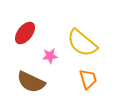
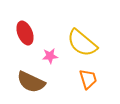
red ellipse: rotated 60 degrees counterclockwise
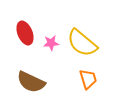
pink star: moved 1 px right, 13 px up
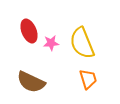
red ellipse: moved 4 px right, 2 px up
yellow semicircle: rotated 28 degrees clockwise
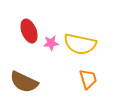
yellow semicircle: moved 2 px left, 1 px down; rotated 56 degrees counterclockwise
brown semicircle: moved 7 px left
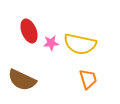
brown semicircle: moved 2 px left, 2 px up
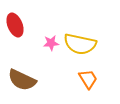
red ellipse: moved 14 px left, 6 px up
orange trapezoid: rotated 15 degrees counterclockwise
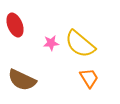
yellow semicircle: rotated 28 degrees clockwise
orange trapezoid: moved 1 px right, 1 px up
